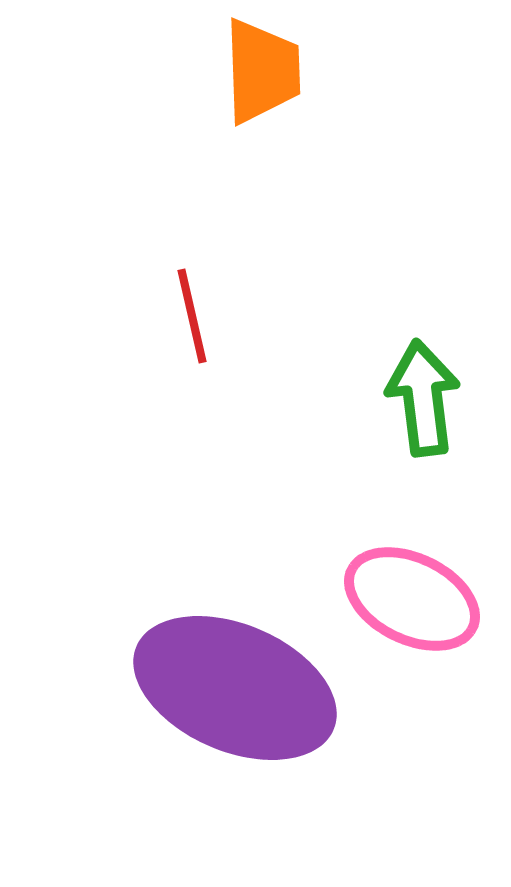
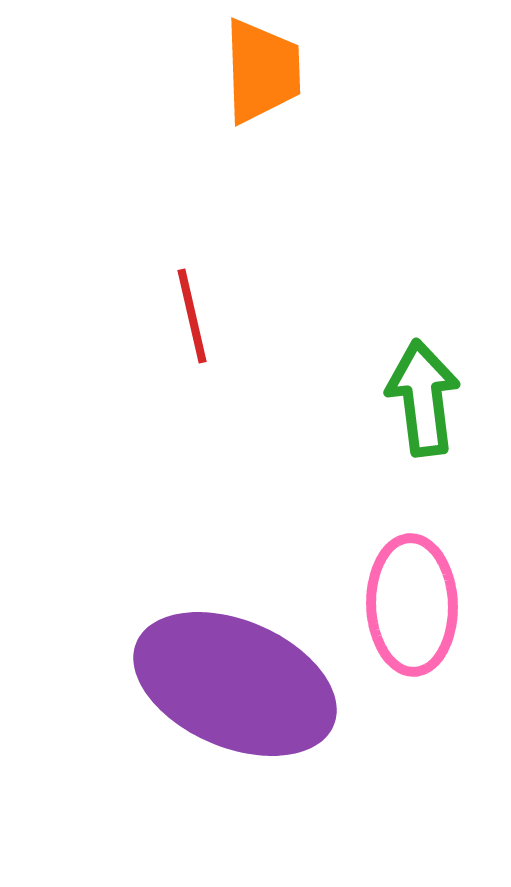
pink ellipse: moved 6 px down; rotated 62 degrees clockwise
purple ellipse: moved 4 px up
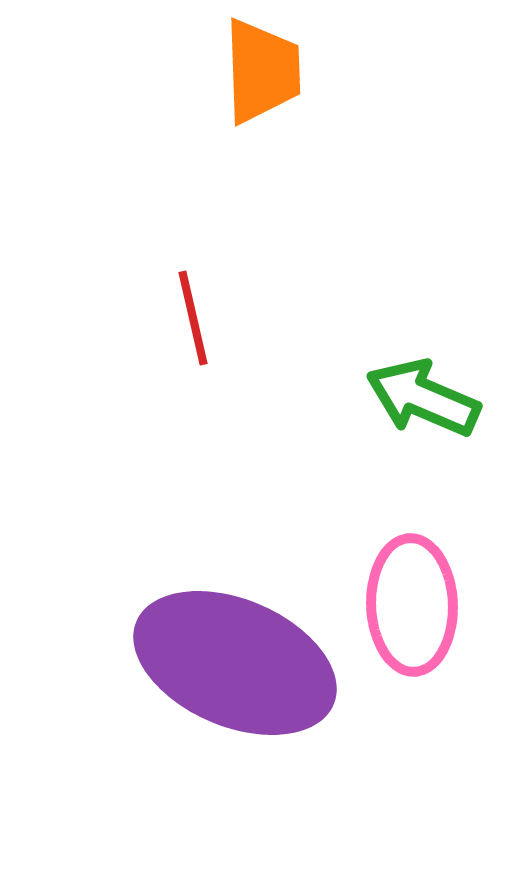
red line: moved 1 px right, 2 px down
green arrow: rotated 60 degrees counterclockwise
purple ellipse: moved 21 px up
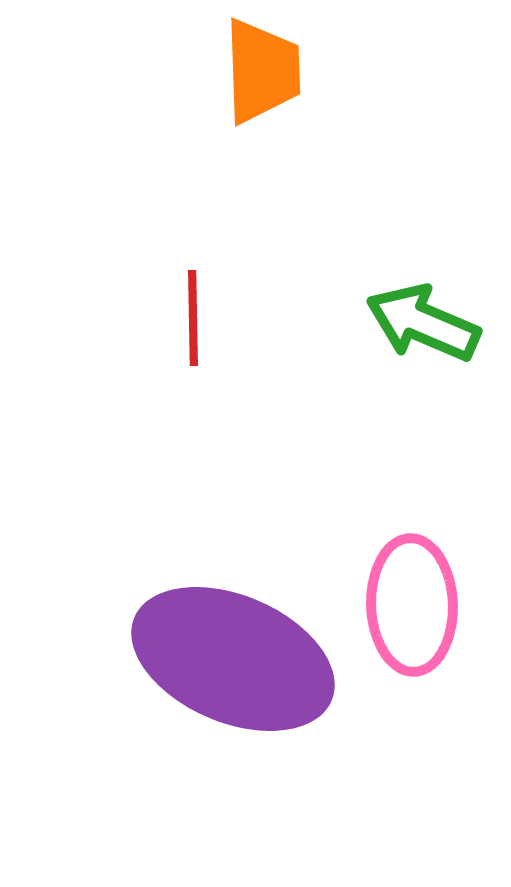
red line: rotated 12 degrees clockwise
green arrow: moved 75 px up
purple ellipse: moved 2 px left, 4 px up
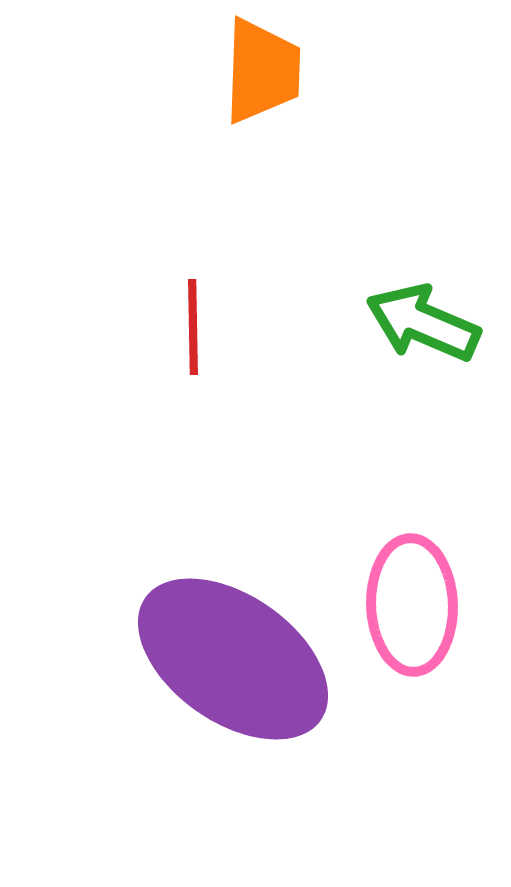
orange trapezoid: rotated 4 degrees clockwise
red line: moved 9 px down
purple ellipse: rotated 12 degrees clockwise
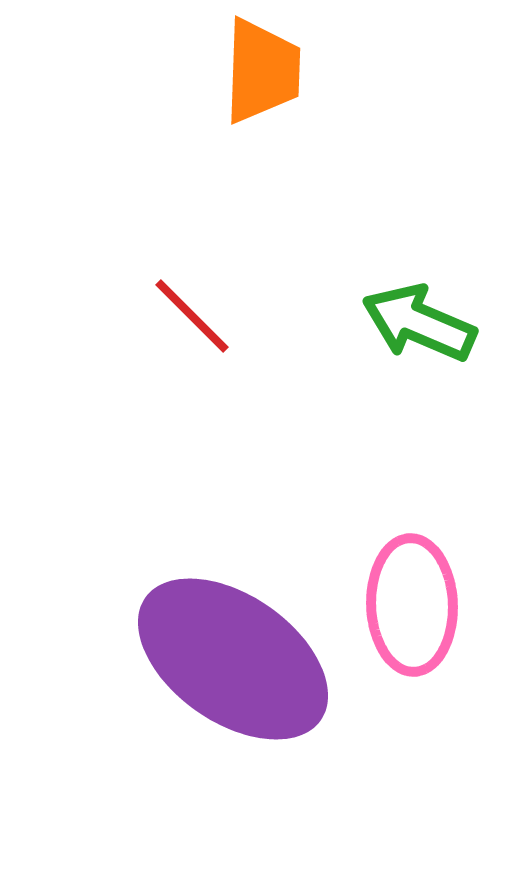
green arrow: moved 4 px left
red line: moved 1 px left, 11 px up; rotated 44 degrees counterclockwise
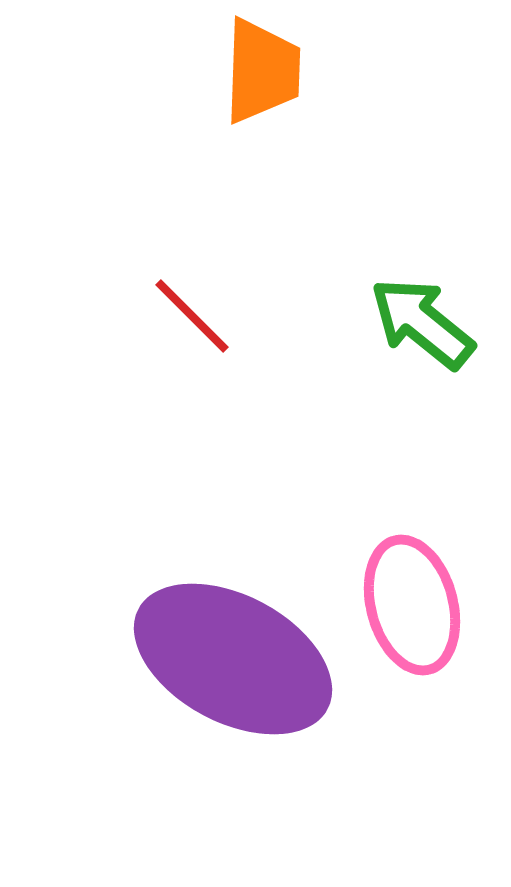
green arrow: moved 3 px right; rotated 16 degrees clockwise
pink ellipse: rotated 13 degrees counterclockwise
purple ellipse: rotated 7 degrees counterclockwise
